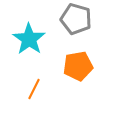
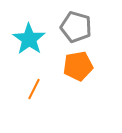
gray pentagon: moved 8 px down
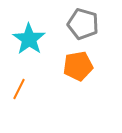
gray pentagon: moved 7 px right, 3 px up
orange line: moved 15 px left
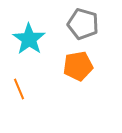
orange line: rotated 50 degrees counterclockwise
